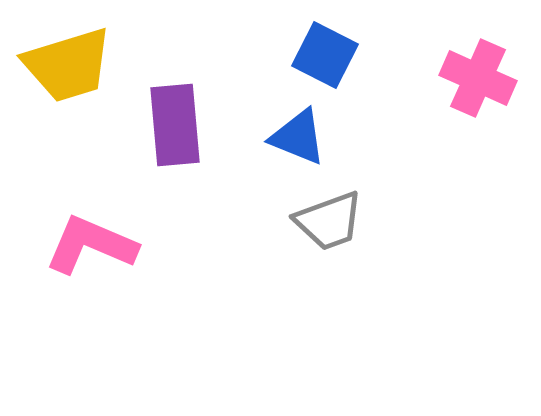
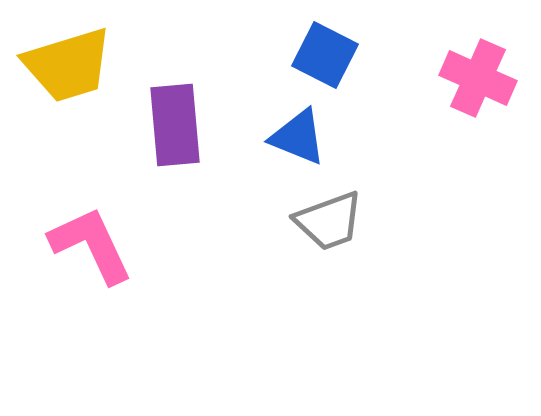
pink L-shape: rotated 42 degrees clockwise
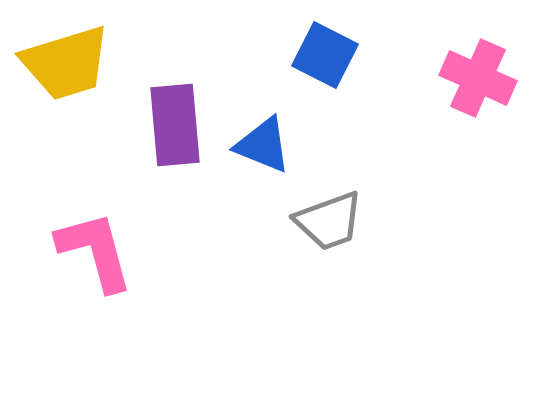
yellow trapezoid: moved 2 px left, 2 px up
blue triangle: moved 35 px left, 8 px down
pink L-shape: moved 4 px right, 6 px down; rotated 10 degrees clockwise
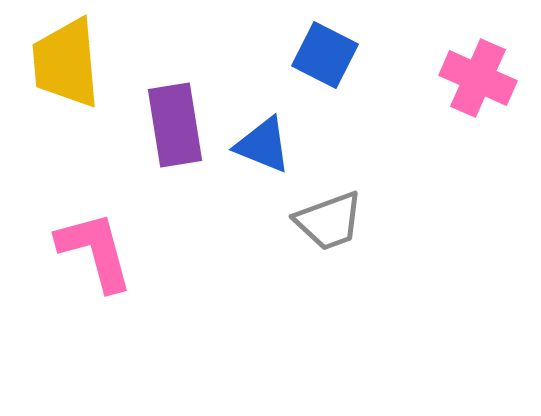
yellow trapezoid: rotated 102 degrees clockwise
purple rectangle: rotated 4 degrees counterclockwise
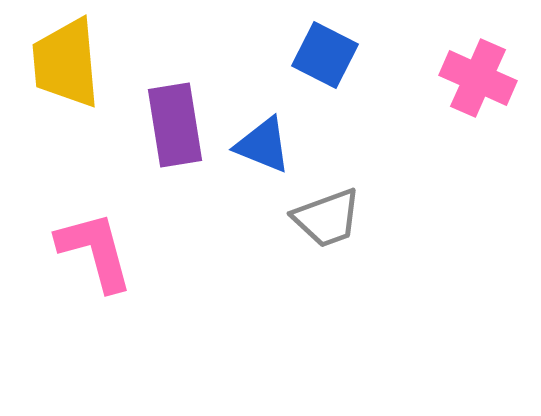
gray trapezoid: moved 2 px left, 3 px up
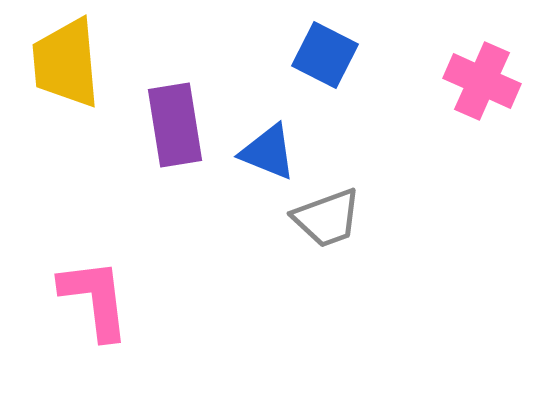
pink cross: moved 4 px right, 3 px down
blue triangle: moved 5 px right, 7 px down
pink L-shape: moved 48 px down; rotated 8 degrees clockwise
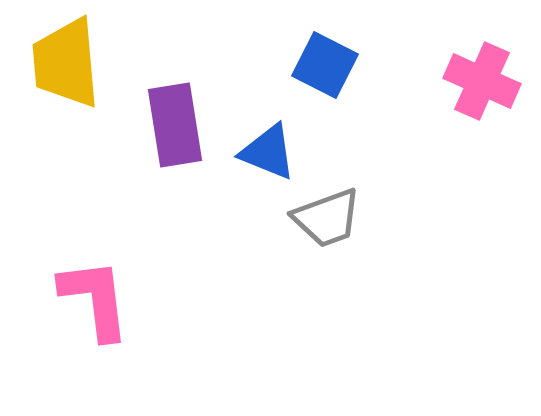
blue square: moved 10 px down
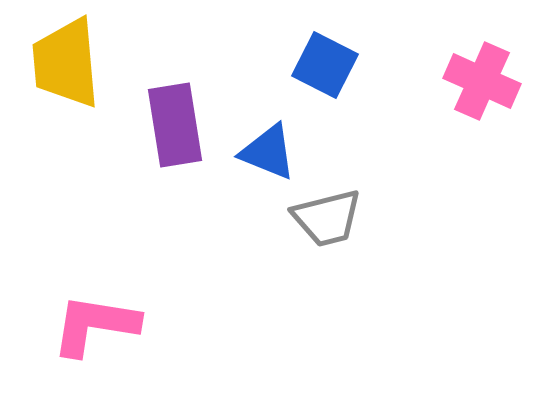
gray trapezoid: rotated 6 degrees clockwise
pink L-shape: moved 26 px down; rotated 74 degrees counterclockwise
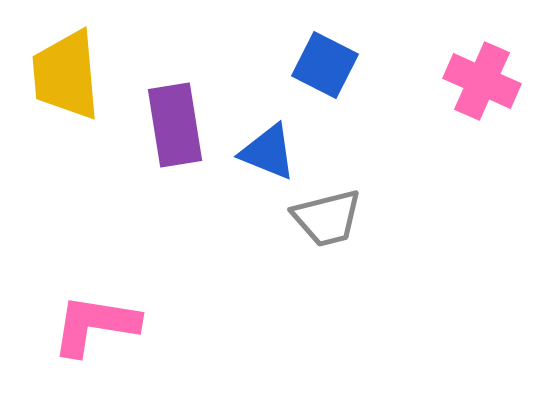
yellow trapezoid: moved 12 px down
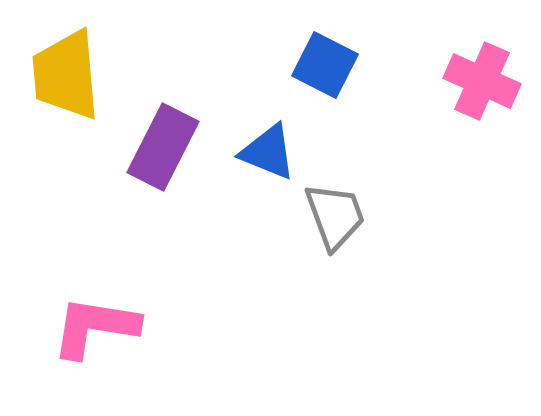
purple rectangle: moved 12 px left, 22 px down; rotated 36 degrees clockwise
gray trapezoid: moved 8 px right, 2 px up; rotated 96 degrees counterclockwise
pink L-shape: moved 2 px down
